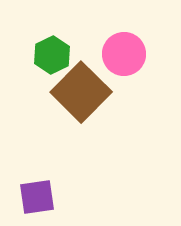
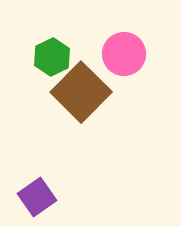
green hexagon: moved 2 px down
purple square: rotated 27 degrees counterclockwise
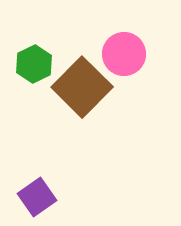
green hexagon: moved 18 px left, 7 px down
brown square: moved 1 px right, 5 px up
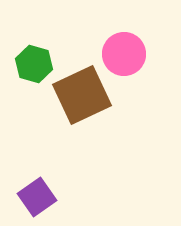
green hexagon: rotated 18 degrees counterclockwise
brown square: moved 8 px down; rotated 20 degrees clockwise
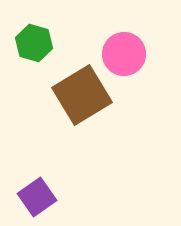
green hexagon: moved 21 px up
brown square: rotated 6 degrees counterclockwise
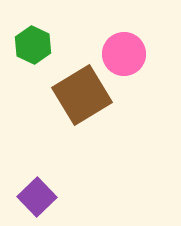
green hexagon: moved 1 px left, 2 px down; rotated 9 degrees clockwise
purple square: rotated 9 degrees counterclockwise
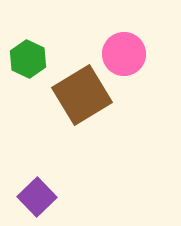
green hexagon: moved 5 px left, 14 px down
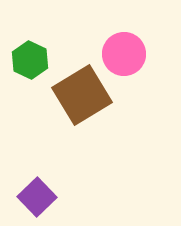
green hexagon: moved 2 px right, 1 px down
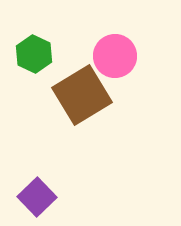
pink circle: moved 9 px left, 2 px down
green hexagon: moved 4 px right, 6 px up
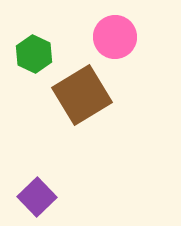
pink circle: moved 19 px up
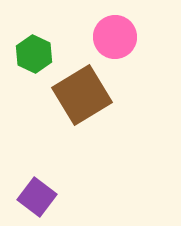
purple square: rotated 9 degrees counterclockwise
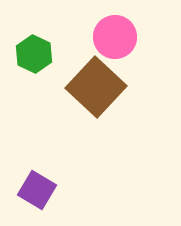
brown square: moved 14 px right, 8 px up; rotated 16 degrees counterclockwise
purple square: moved 7 px up; rotated 6 degrees counterclockwise
